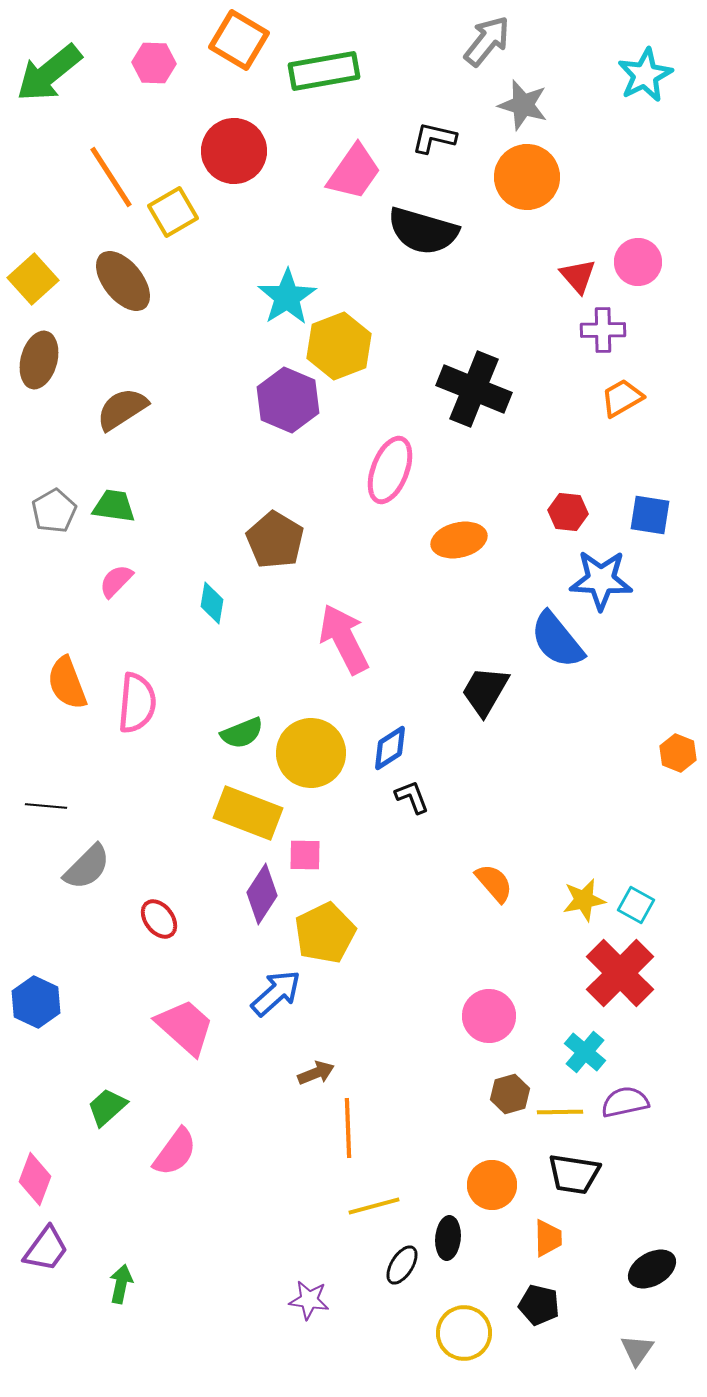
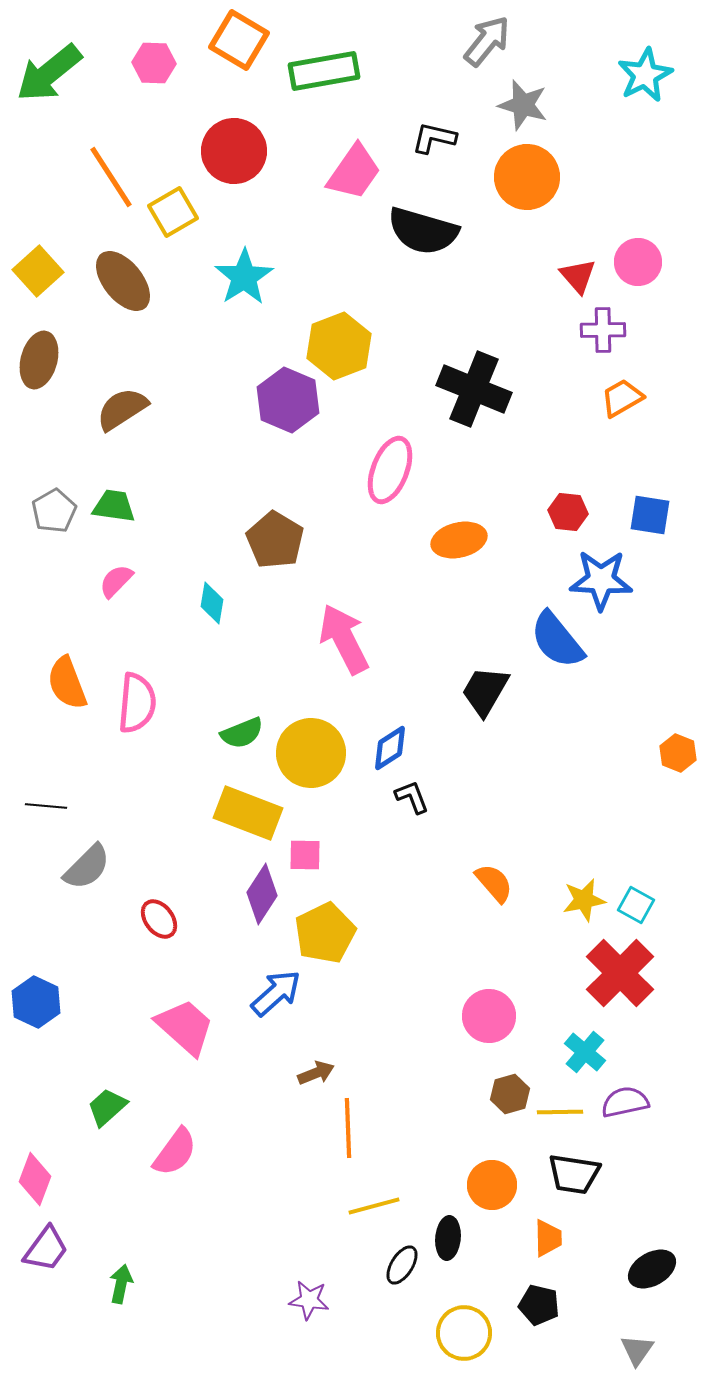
yellow square at (33, 279): moved 5 px right, 8 px up
cyan star at (287, 297): moved 43 px left, 20 px up
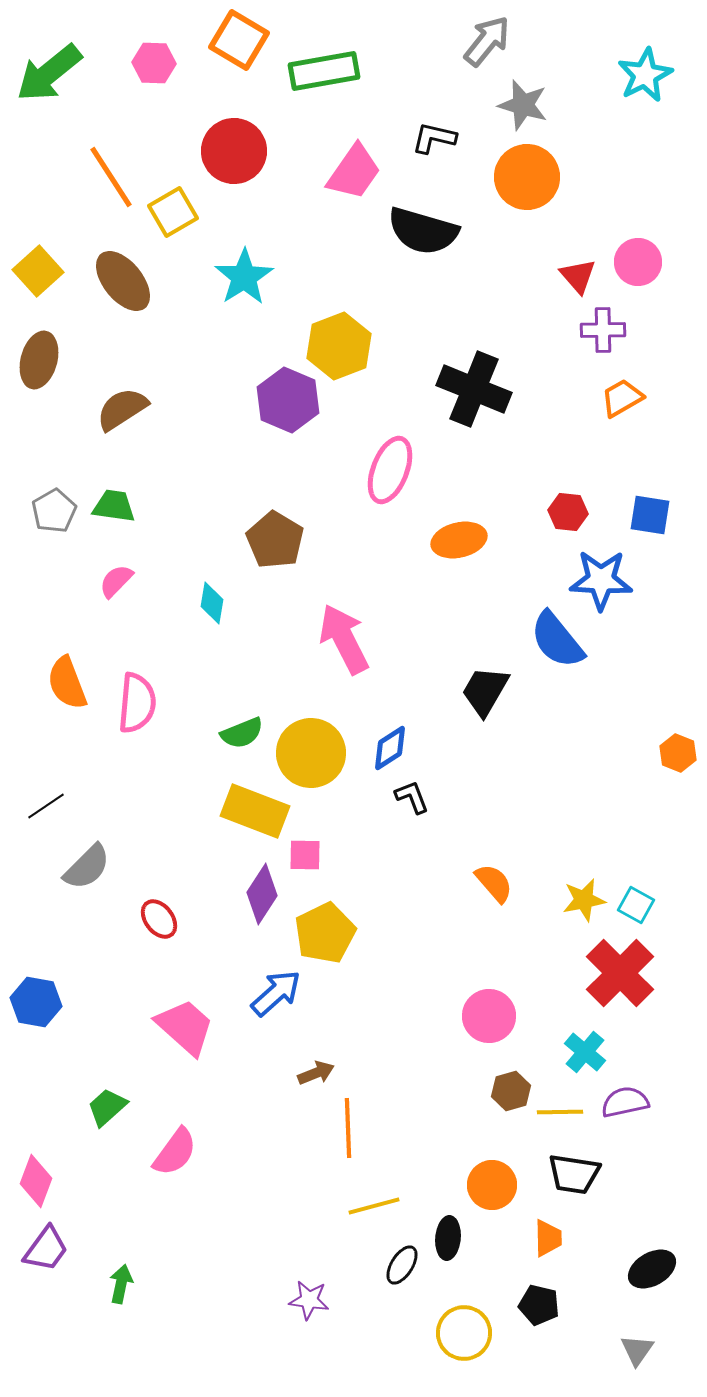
black line at (46, 806): rotated 39 degrees counterclockwise
yellow rectangle at (248, 813): moved 7 px right, 2 px up
blue hexagon at (36, 1002): rotated 15 degrees counterclockwise
brown hexagon at (510, 1094): moved 1 px right, 3 px up
pink diamond at (35, 1179): moved 1 px right, 2 px down
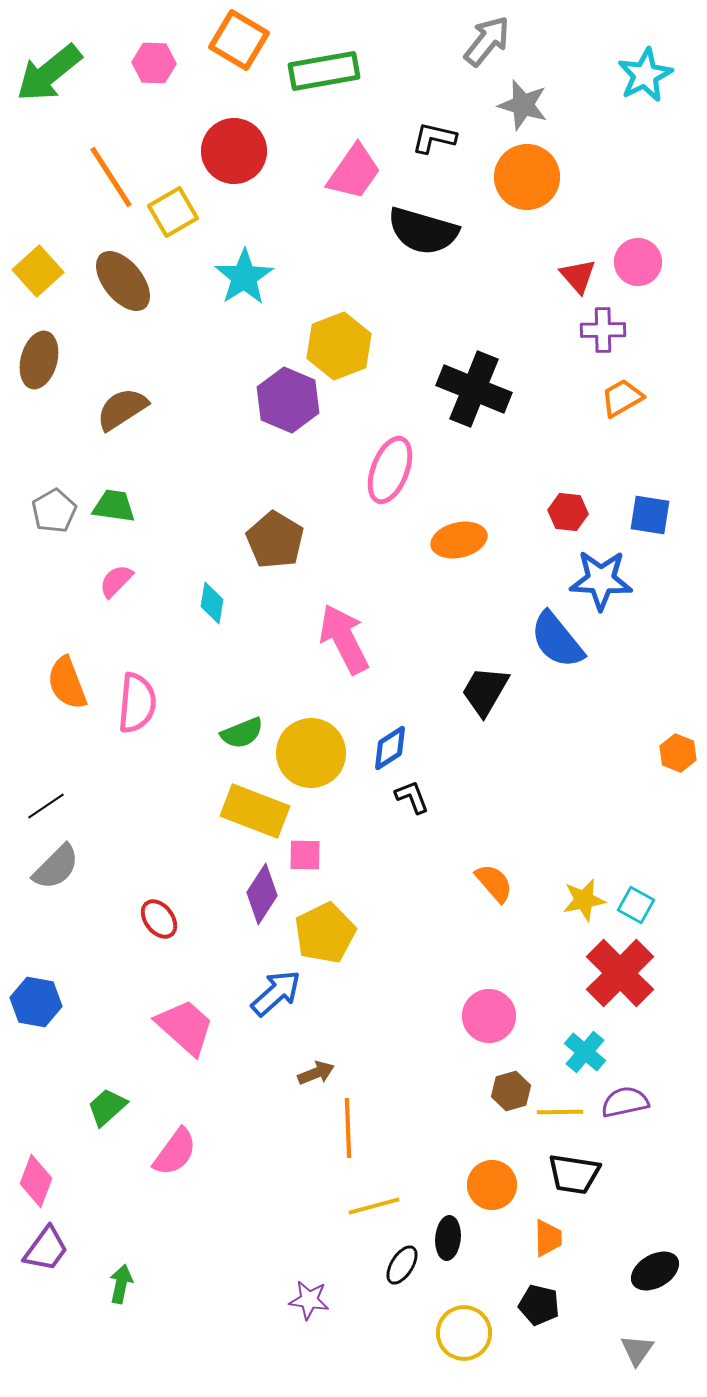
gray semicircle at (87, 867): moved 31 px left
black ellipse at (652, 1269): moved 3 px right, 2 px down
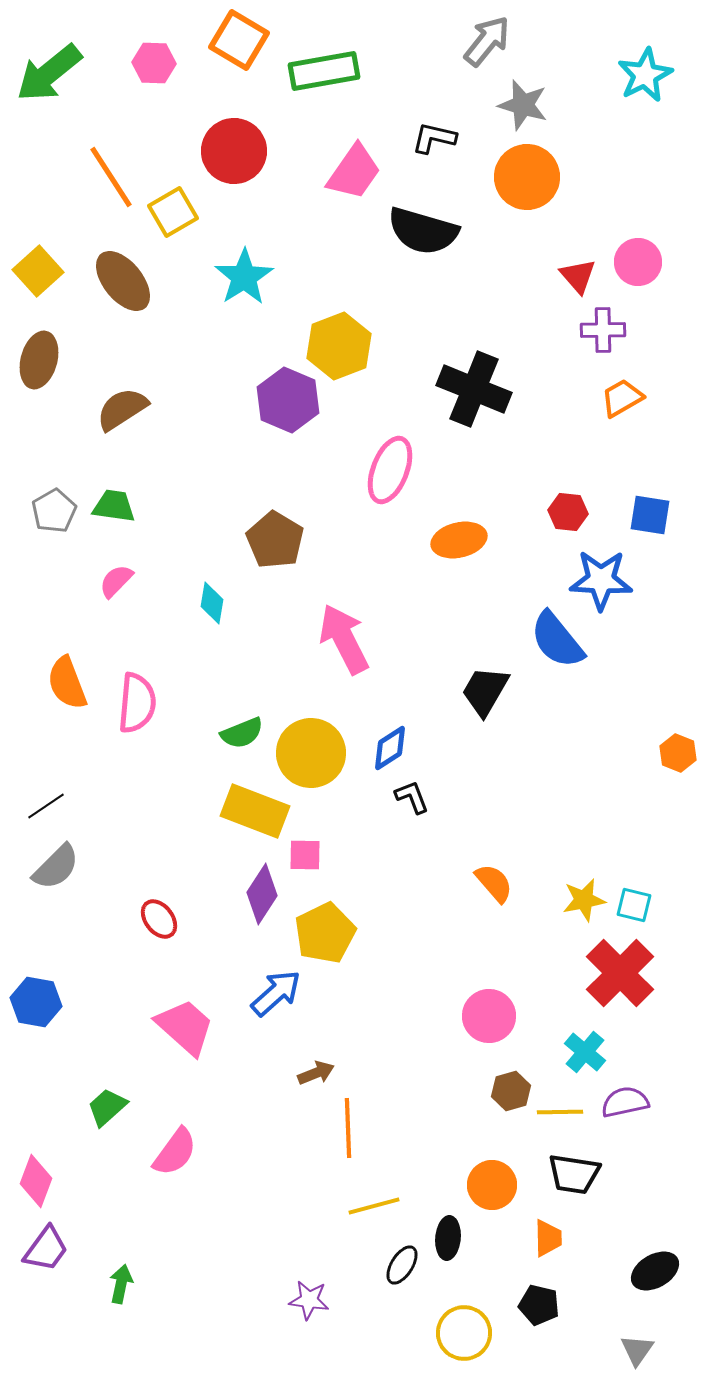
cyan square at (636, 905): moved 2 px left; rotated 15 degrees counterclockwise
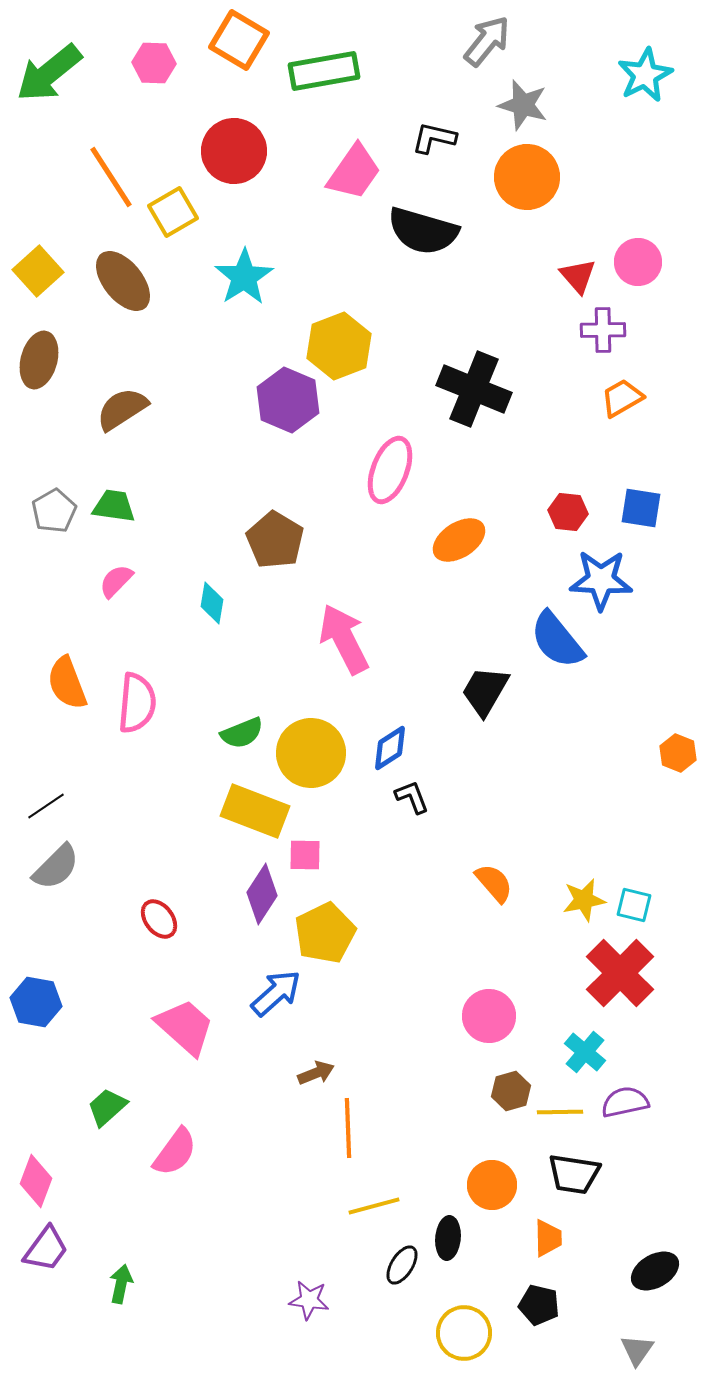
blue square at (650, 515): moved 9 px left, 7 px up
orange ellipse at (459, 540): rotated 20 degrees counterclockwise
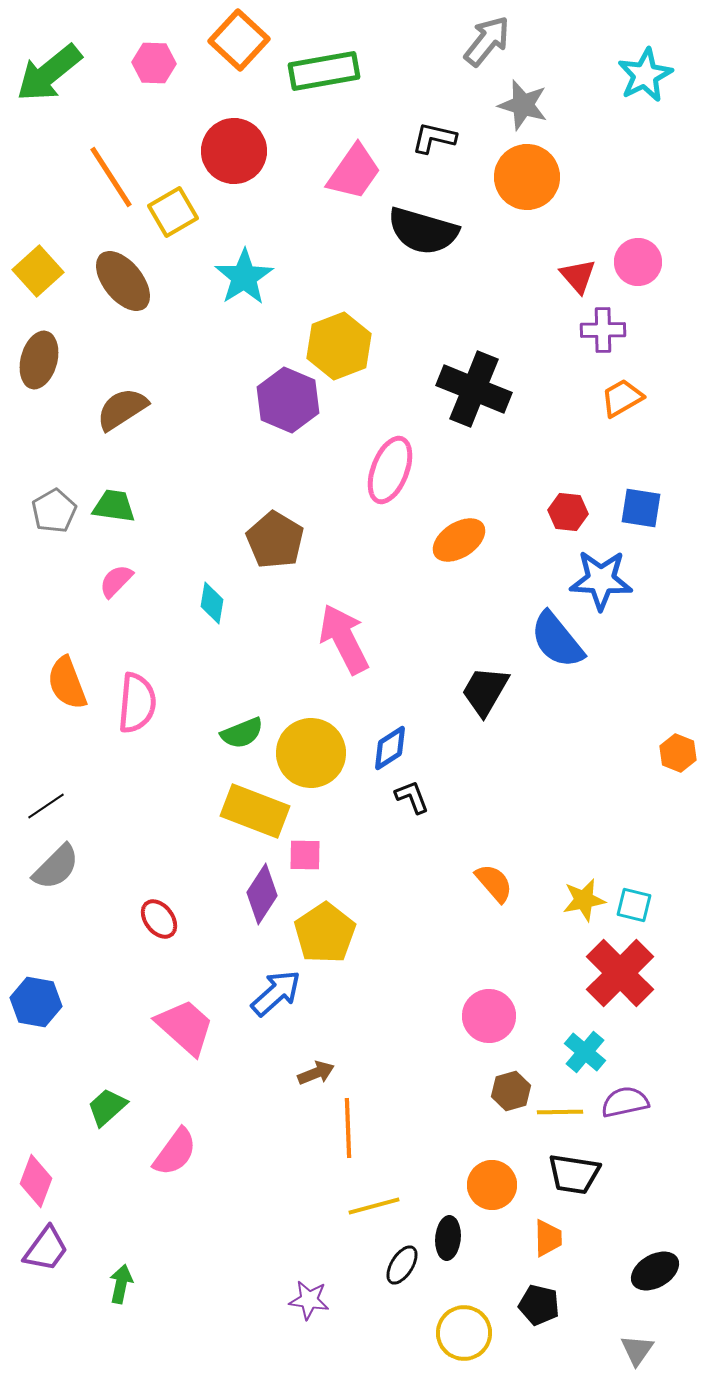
orange square at (239, 40): rotated 12 degrees clockwise
yellow pentagon at (325, 933): rotated 8 degrees counterclockwise
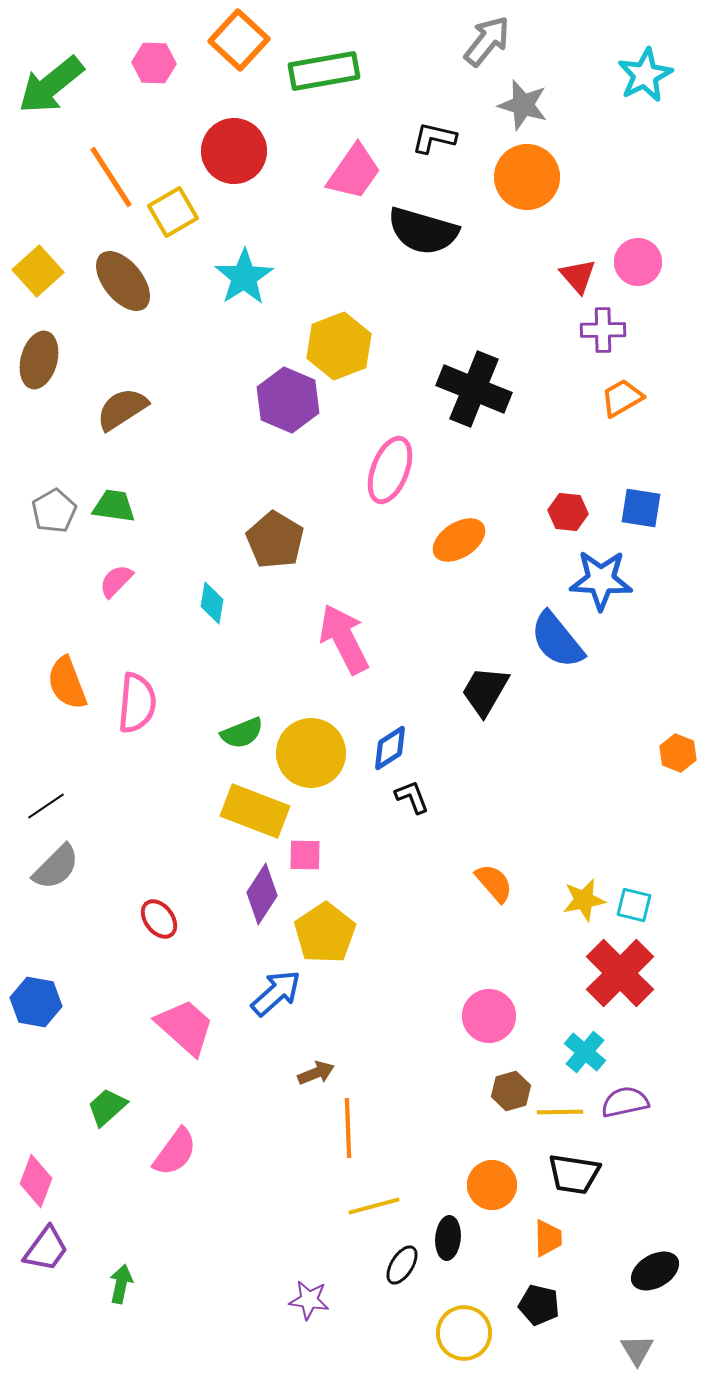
green arrow at (49, 73): moved 2 px right, 12 px down
gray triangle at (637, 1350): rotated 6 degrees counterclockwise
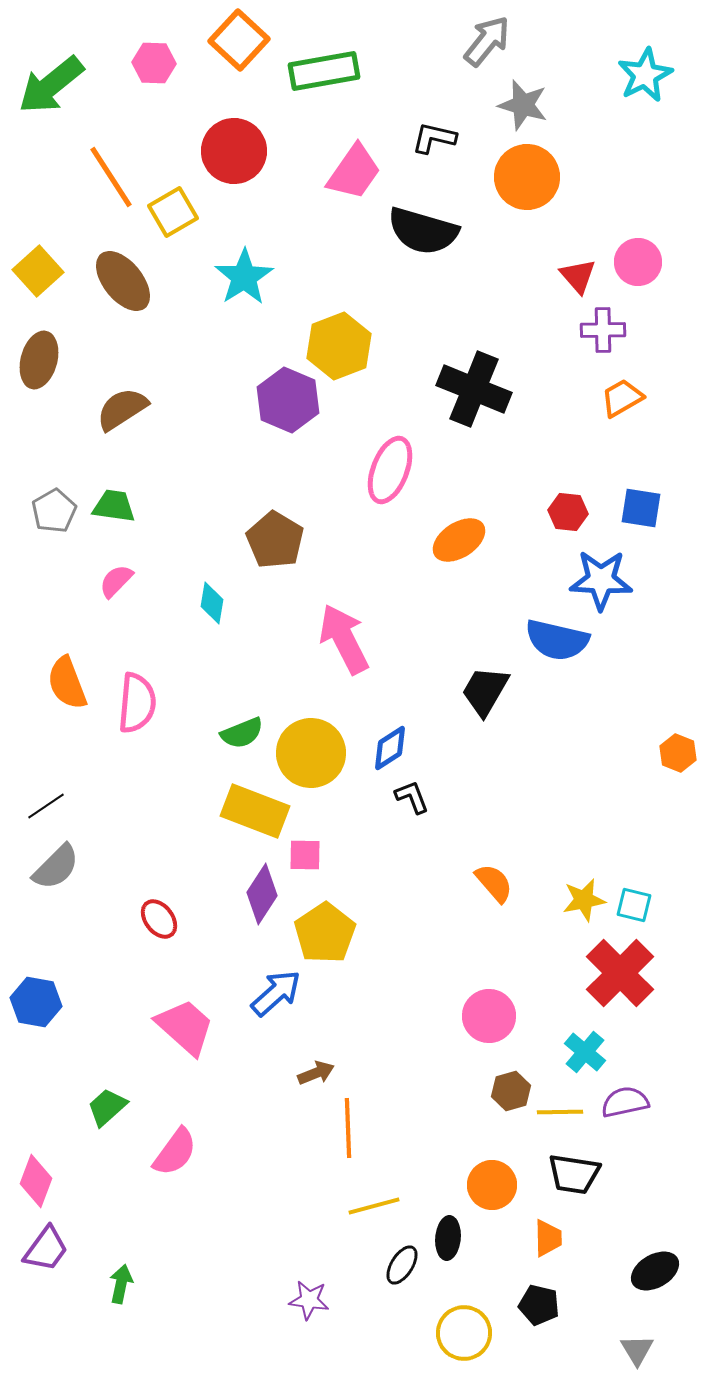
blue semicircle at (557, 640): rotated 38 degrees counterclockwise
